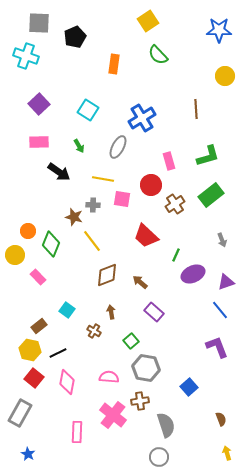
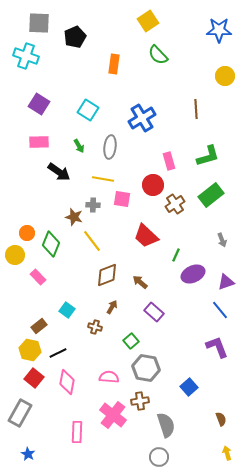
purple square at (39, 104): rotated 15 degrees counterclockwise
gray ellipse at (118, 147): moved 8 px left; rotated 20 degrees counterclockwise
red circle at (151, 185): moved 2 px right
orange circle at (28, 231): moved 1 px left, 2 px down
brown arrow at (111, 312): moved 1 px right, 5 px up; rotated 40 degrees clockwise
brown cross at (94, 331): moved 1 px right, 4 px up; rotated 16 degrees counterclockwise
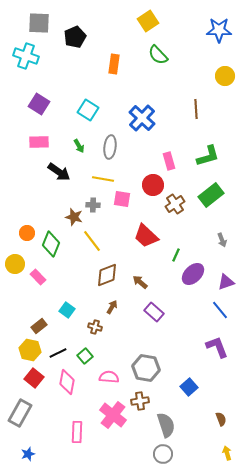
blue cross at (142, 118): rotated 16 degrees counterclockwise
yellow circle at (15, 255): moved 9 px down
purple ellipse at (193, 274): rotated 20 degrees counterclockwise
green square at (131, 341): moved 46 px left, 15 px down
blue star at (28, 454): rotated 24 degrees clockwise
gray circle at (159, 457): moved 4 px right, 3 px up
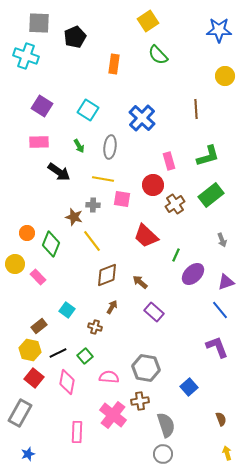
purple square at (39, 104): moved 3 px right, 2 px down
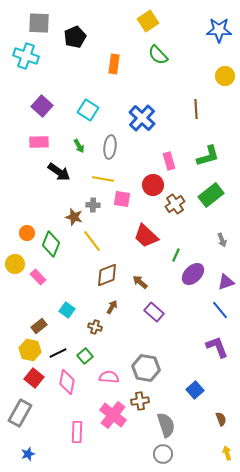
purple square at (42, 106): rotated 10 degrees clockwise
blue square at (189, 387): moved 6 px right, 3 px down
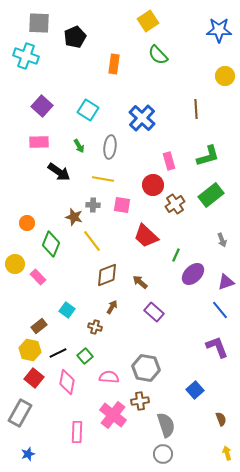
pink square at (122, 199): moved 6 px down
orange circle at (27, 233): moved 10 px up
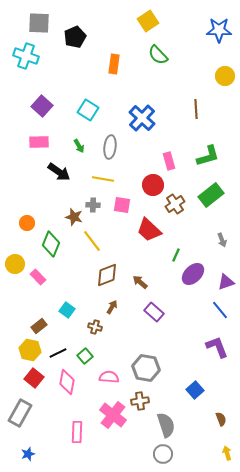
red trapezoid at (146, 236): moved 3 px right, 6 px up
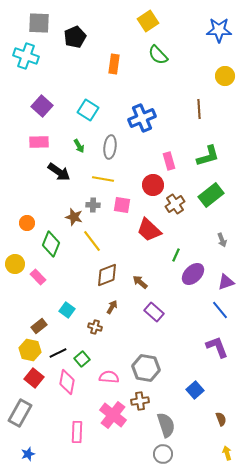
brown line at (196, 109): moved 3 px right
blue cross at (142, 118): rotated 24 degrees clockwise
green square at (85, 356): moved 3 px left, 3 px down
